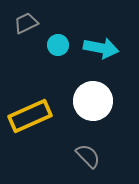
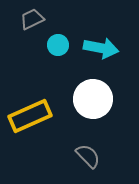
gray trapezoid: moved 6 px right, 4 px up
white circle: moved 2 px up
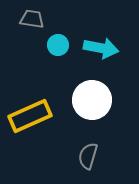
gray trapezoid: rotated 35 degrees clockwise
white circle: moved 1 px left, 1 px down
gray semicircle: rotated 120 degrees counterclockwise
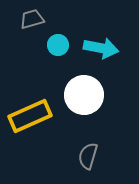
gray trapezoid: rotated 25 degrees counterclockwise
white circle: moved 8 px left, 5 px up
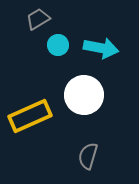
gray trapezoid: moved 6 px right; rotated 15 degrees counterclockwise
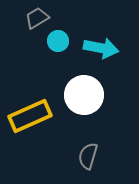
gray trapezoid: moved 1 px left, 1 px up
cyan circle: moved 4 px up
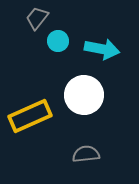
gray trapezoid: rotated 20 degrees counterclockwise
cyan arrow: moved 1 px right, 1 px down
gray semicircle: moved 2 px left, 2 px up; rotated 68 degrees clockwise
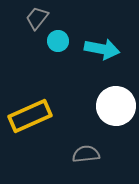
white circle: moved 32 px right, 11 px down
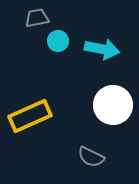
gray trapezoid: rotated 40 degrees clockwise
white circle: moved 3 px left, 1 px up
gray semicircle: moved 5 px right, 3 px down; rotated 148 degrees counterclockwise
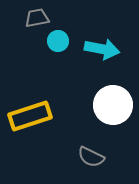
yellow rectangle: rotated 6 degrees clockwise
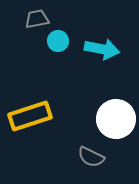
gray trapezoid: moved 1 px down
white circle: moved 3 px right, 14 px down
